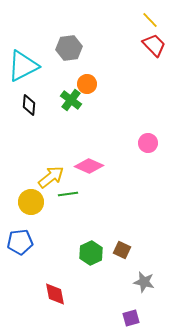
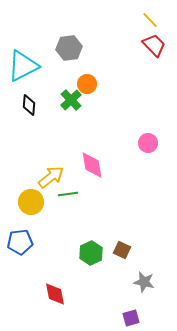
green cross: rotated 10 degrees clockwise
pink diamond: moved 3 px right, 1 px up; rotated 56 degrees clockwise
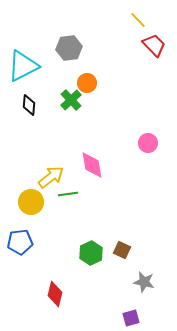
yellow line: moved 12 px left
orange circle: moved 1 px up
red diamond: rotated 25 degrees clockwise
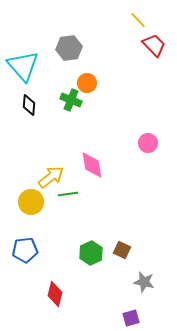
cyan triangle: rotated 44 degrees counterclockwise
green cross: rotated 25 degrees counterclockwise
blue pentagon: moved 5 px right, 8 px down
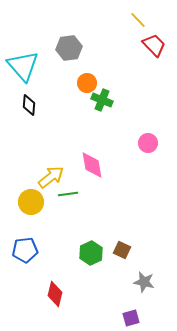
green cross: moved 31 px right
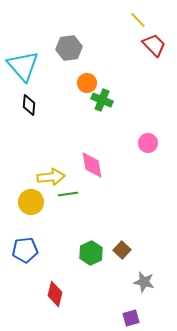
yellow arrow: rotated 32 degrees clockwise
brown square: rotated 18 degrees clockwise
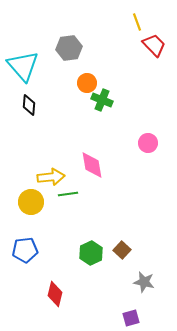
yellow line: moved 1 px left, 2 px down; rotated 24 degrees clockwise
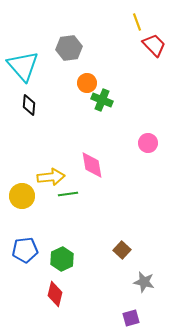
yellow circle: moved 9 px left, 6 px up
green hexagon: moved 29 px left, 6 px down
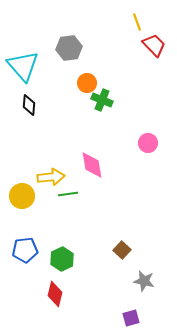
gray star: moved 1 px up
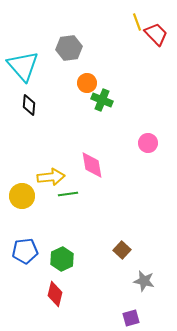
red trapezoid: moved 2 px right, 11 px up
blue pentagon: moved 1 px down
